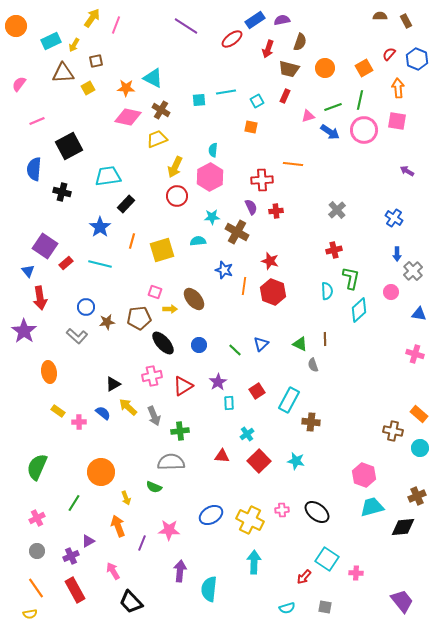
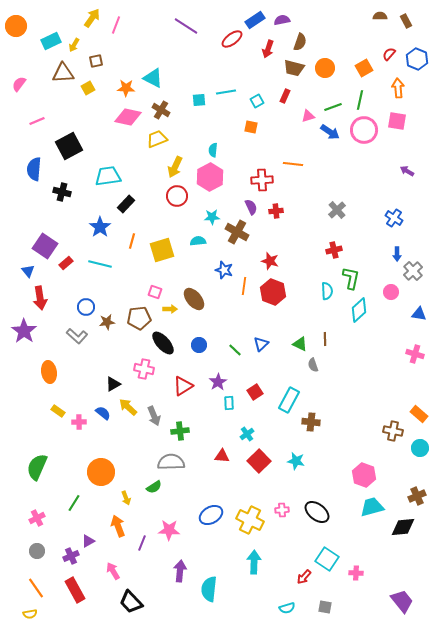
brown trapezoid at (289, 69): moved 5 px right, 1 px up
pink cross at (152, 376): moved 8 px left, 7 px up; rotated 24 degrees clockwise
red square at (257, 391): moved 2 px left, 1 px down
green semicircle at (154, 487): rotated 56 degrees counterclockwise
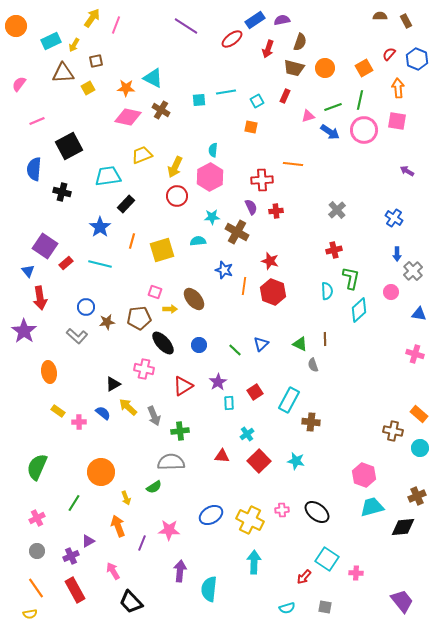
yellow trapezoid at (157, 139): moved 15 px left, 16 px down
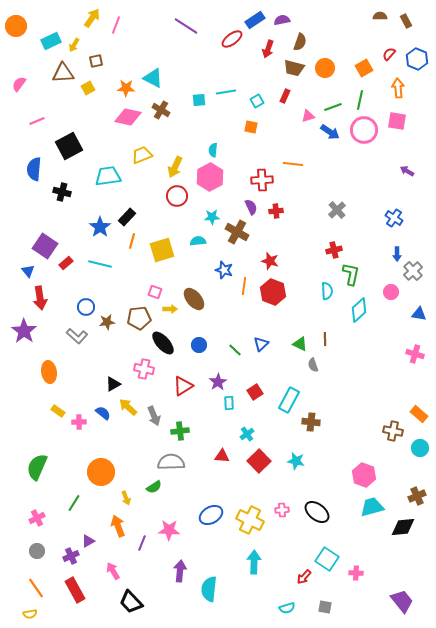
black rectangle at (126, 204): moved 1 px right, 13 px down
green L-shape at (351, 278): moved 4 px up
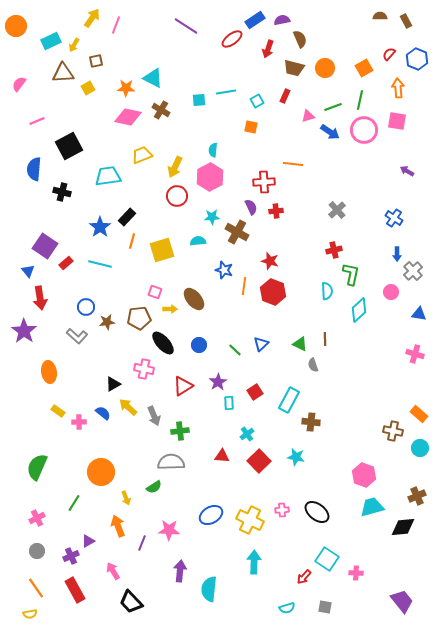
brown semicircle at (300, 42): moved 3 px up; rotated 42 degrees counterclockwise
red cross at (262, 180): moved 2 px right, 2 px down
cyan star at (296, 461): moved 4 px up
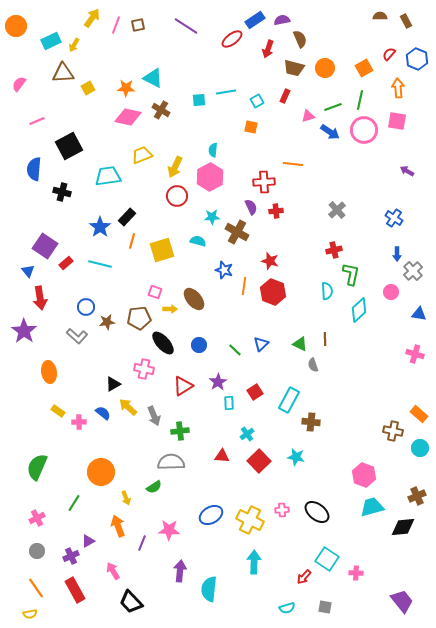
brown square at (96, 61): moved 42 px right, 36 px up
cyan semicircle at (198, 241): rotated 21 degrees clockwise
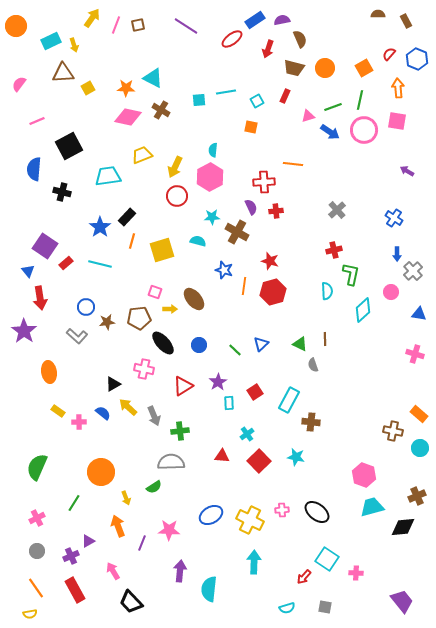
brown semicircle at (380, 16): moved 2 px left, 2 px up
yellow arrow at (74, 45): rotated 48 degrees counterclockwise
red hexagon at (273, 292): rotated 25 degrees clockwise
cyan diamond at (359, 310): moved 4 px right
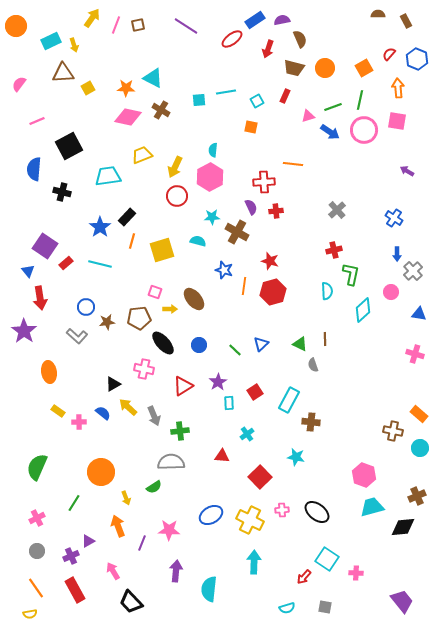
red square at (259, 461): moved 1 px right, 16 px down
purple arrow at (180, 571): moved 4 px left
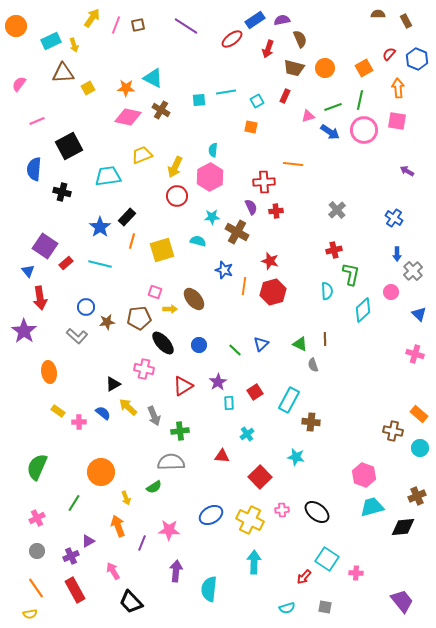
blue triangle at (419, 314): rotated 35 degrees clockwise
